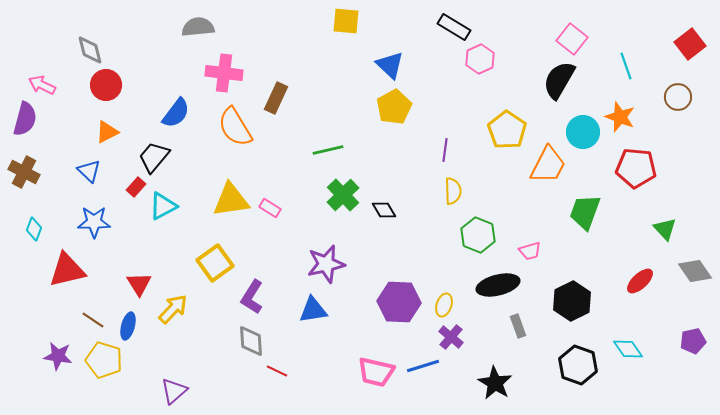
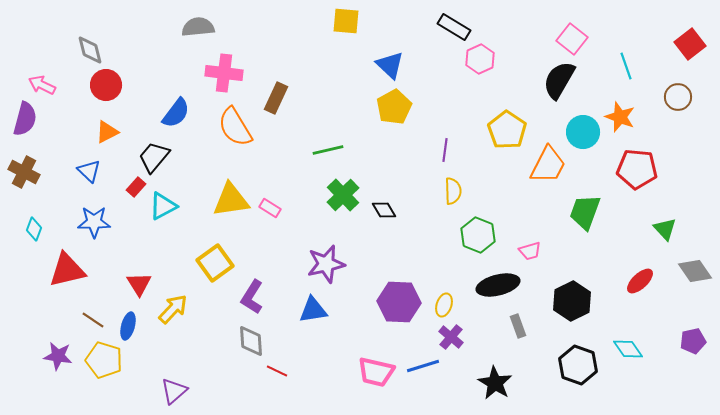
red pentagon at (636, 168): moved 1 px right, 1 px down
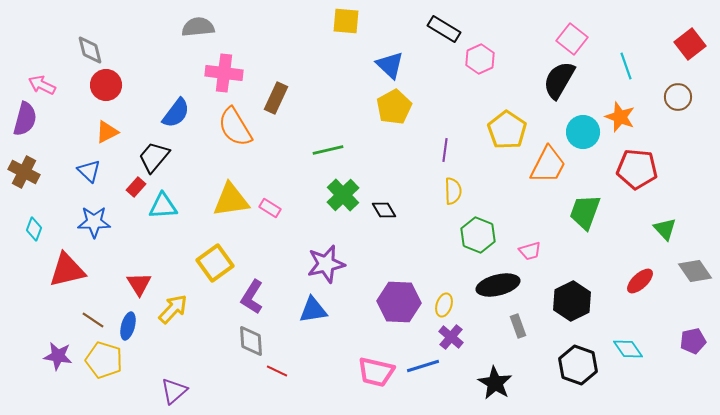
black rectangle at (454, 27): moved 10 px left, 2 px down
cyan triangle at (163, 206): rotated 24 degrees clockwise
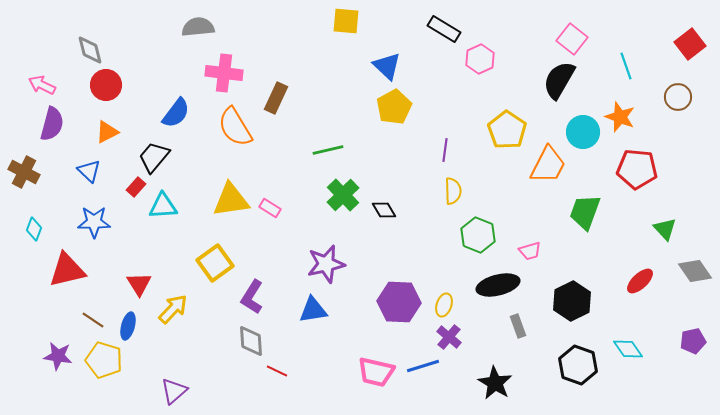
blue triangle at (390, 65): moved 3 px left, 1 px down
purple semicircle at (25, 119): moved 27 px right, 5 px down
purple cross at (451, 337): moved 2 px left
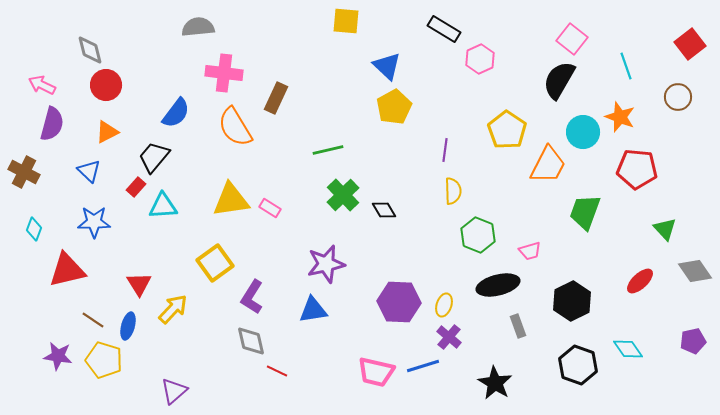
gray diamond at (251, 341): rotated 8 degrees counterclockwise
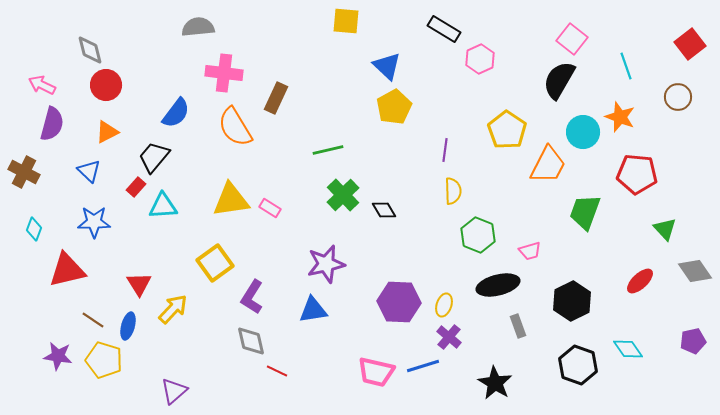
red pentagon at (637, 169): moved 5 px down
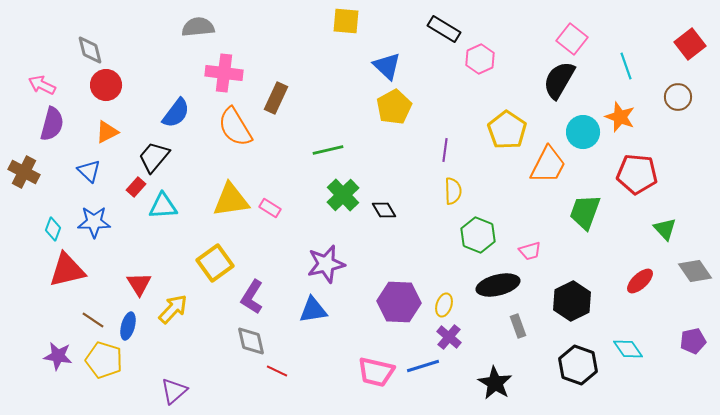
cyan diamond at (34, 229): moved 19 px right
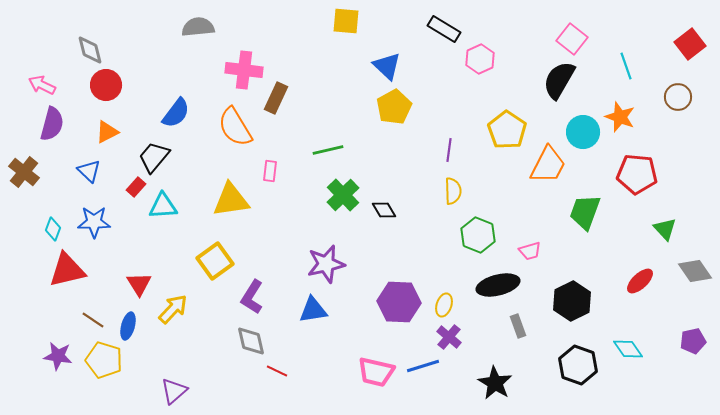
pink cross at (224, 73): moved 20 px right, 3 px up
purple line at (445, 150): moved 4 px right
brown cross at (24, 172): rotated 12 degrees clockwise
pink rectangle at (270, 208): moved 37 px up; rotated 65 degrees clockwise
yellow square at (215, 263): moved 2 px up
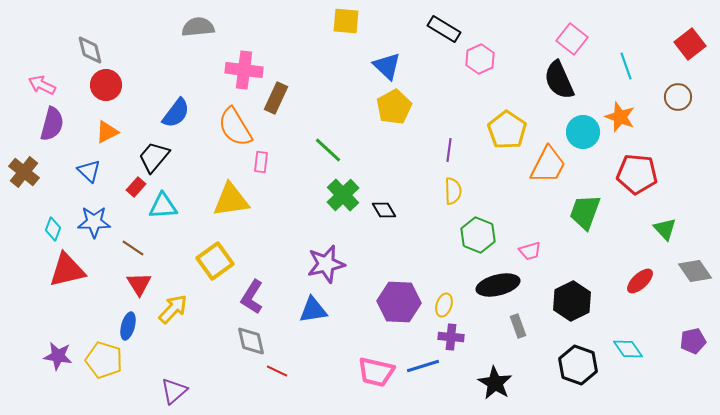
black semicircle at (559, 80): rotated 54 degrees counterclockwise
green line at (328, 150): rotated 56 degrees clockwise
pink rectangle at (270, 171): moved 9 px left, 9 px up
brown line at (93, 320): moved 40 px right, 72 px up
purple cross at (449, 337): moved 2 px right; rotated 35 degrees counterclockwise
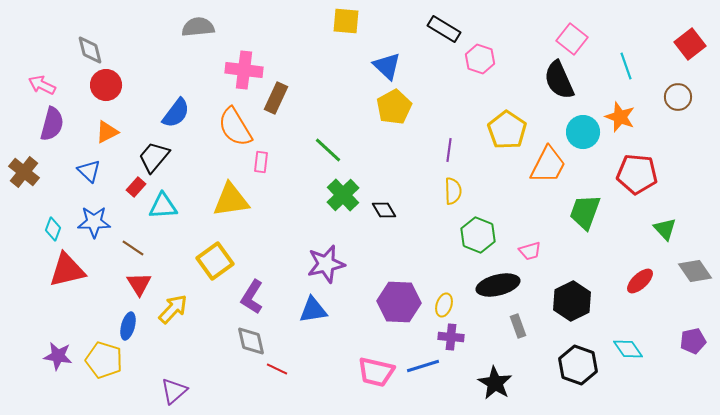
pink hexagon at (480, 59): rotated 16 degrees counterclockwise
red line at (277, 371): moved 2 px up
